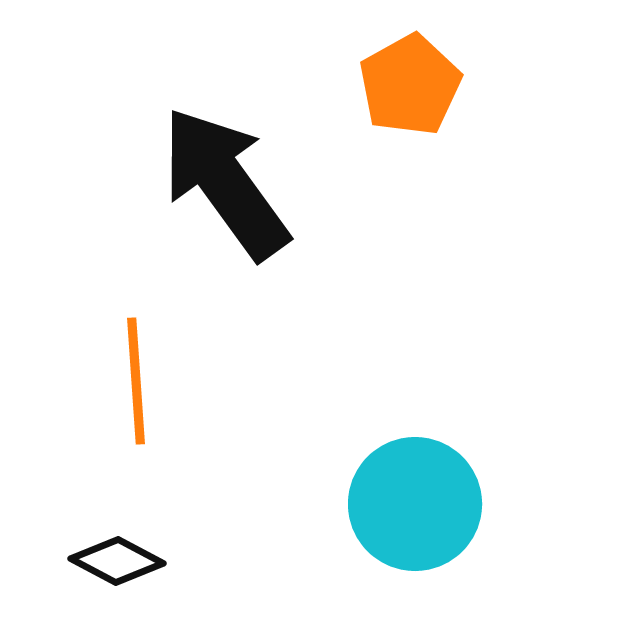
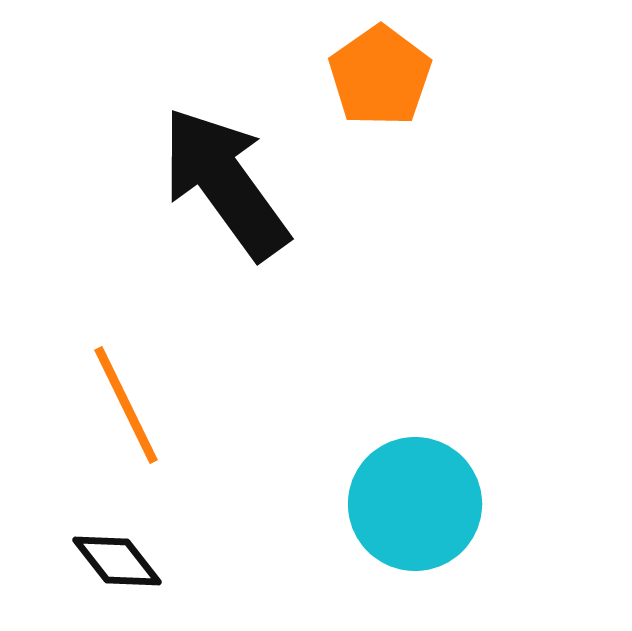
orange pentagon: moved 30 px left, 9 px up; rotated 6 degrees counterclockwise
orange line: moved 10 px left, 24 px down; rotated 22 degrees counterclockwise
black diamond: rotated 24 degrees clockwise
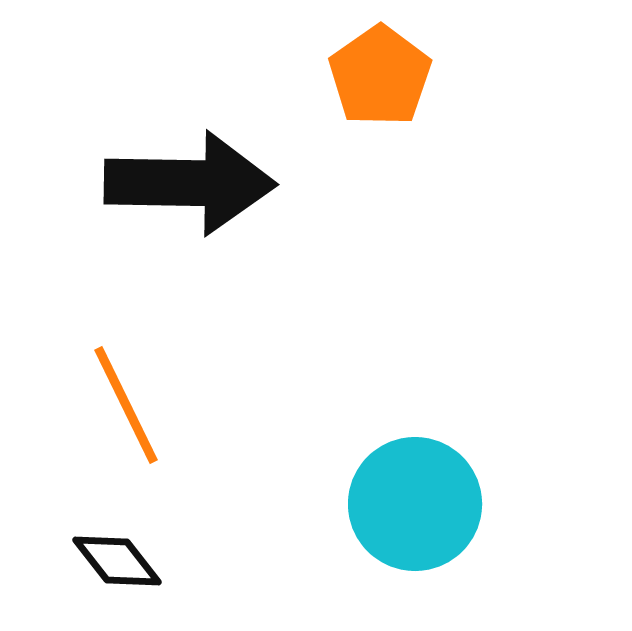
black arrow: moved 35 px left; rotated 127 degrees clockwise
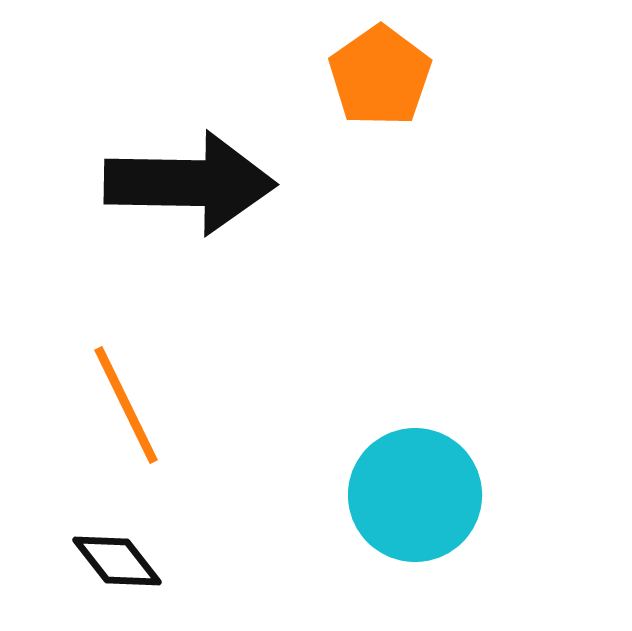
cyan circle: moved 9 px up
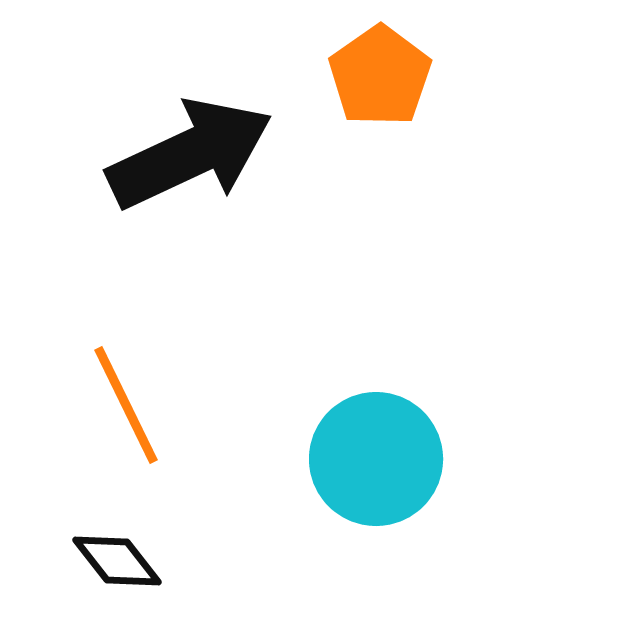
black arrow: moved 29 px up; rotated 26 degrees counterclockwise
cyan circle: moved 39 px left, 36 px up
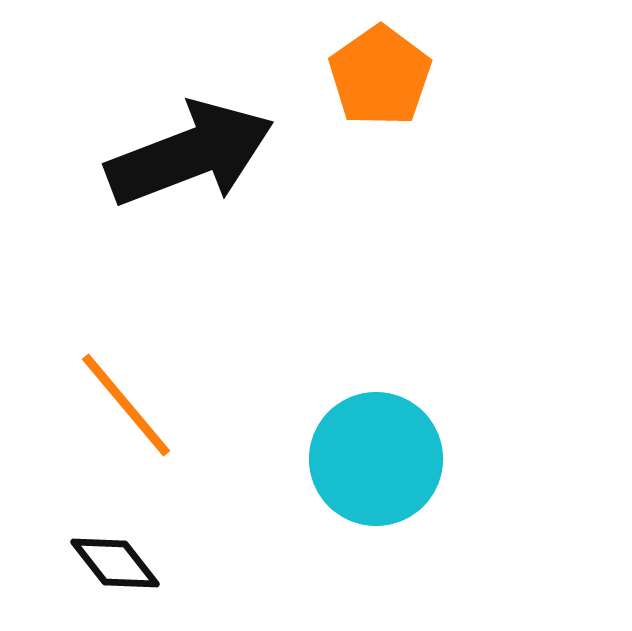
black arrow: rotated 4 degrees clockwise
orange line: rotated 14 degrees counterclockwise
black diamond: moved 2 px left, 2 px down
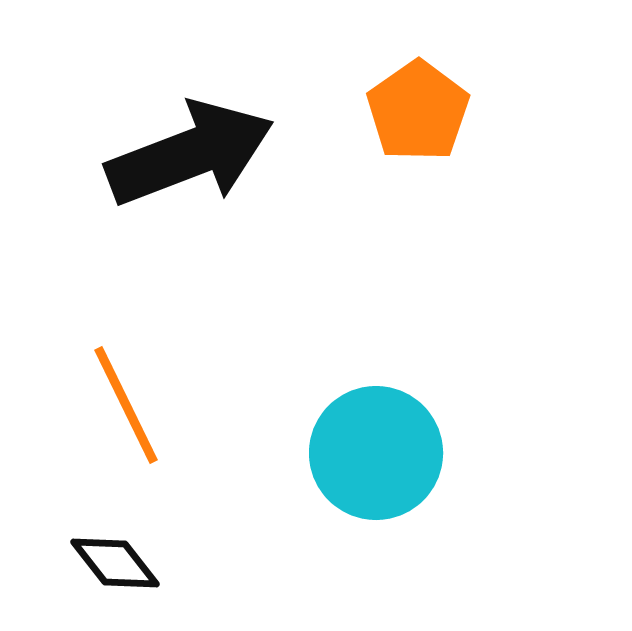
orange pentagon: moved 38 px right, 35 px down
orange line: rotated 14 degrees clockwise
cyan circle: moved 6 px up
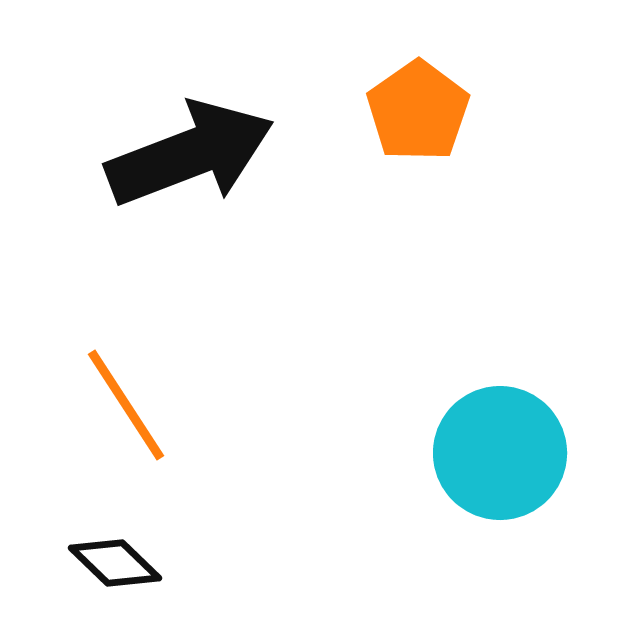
orange line: rotated 7 degrees counterclockwise
cyan circle: moved 124 px right
black diamond: rotated 8 degrees counterclockwise
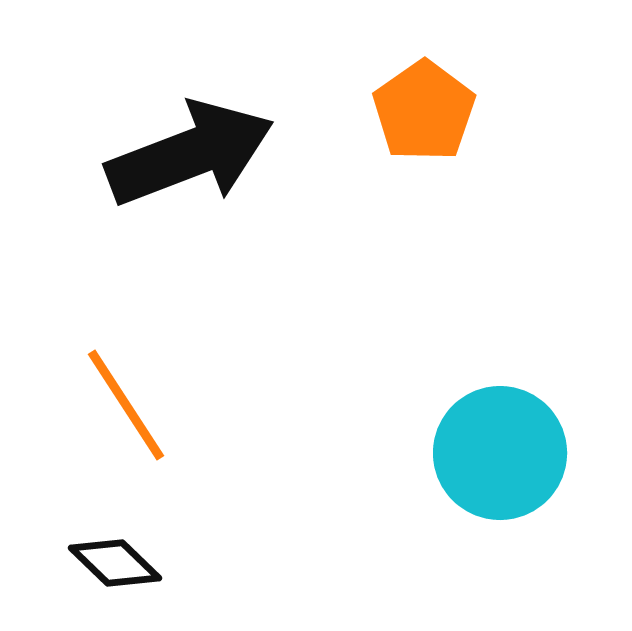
orange pentagon: moved 6 px right
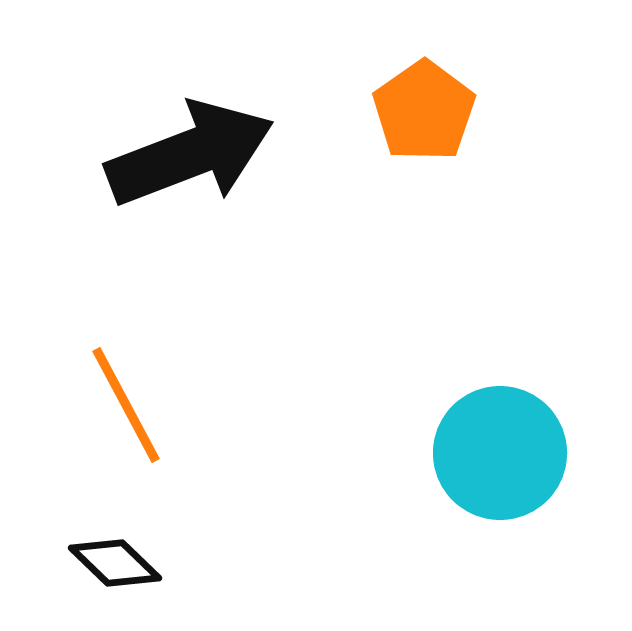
orange line: rotated 5 degrees clockwise
